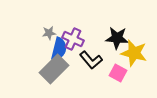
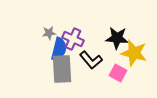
gray rectangle: moved 8 px right; rotated 48 degrees counterclockwise
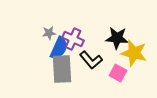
blue semicircle: moved 1 px up; rotated 10 degrees clockwise
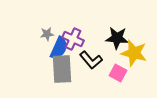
gray star: moved 2 px left, 1 px down
